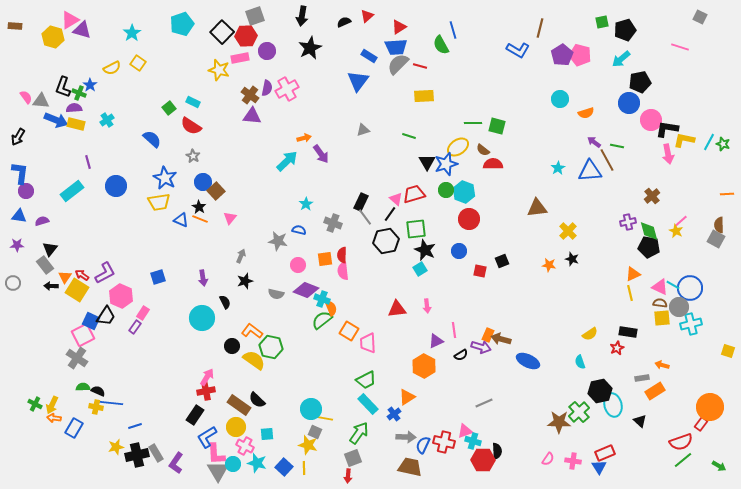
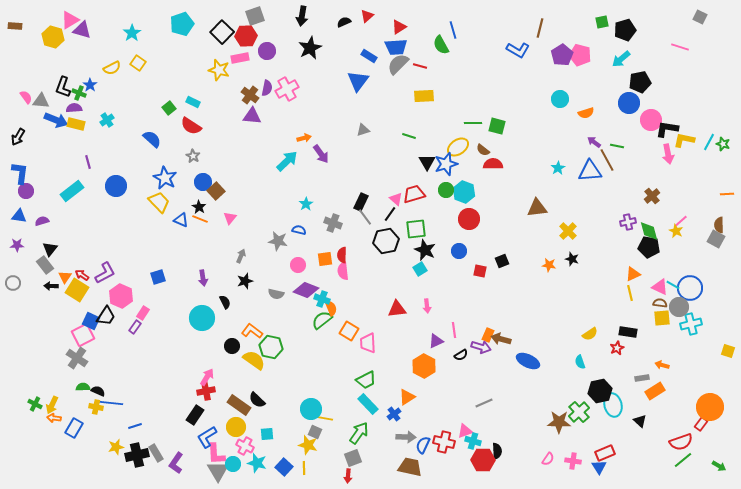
yellow trapezoid at (159, 202): rotated 125 degrees counterclockwise
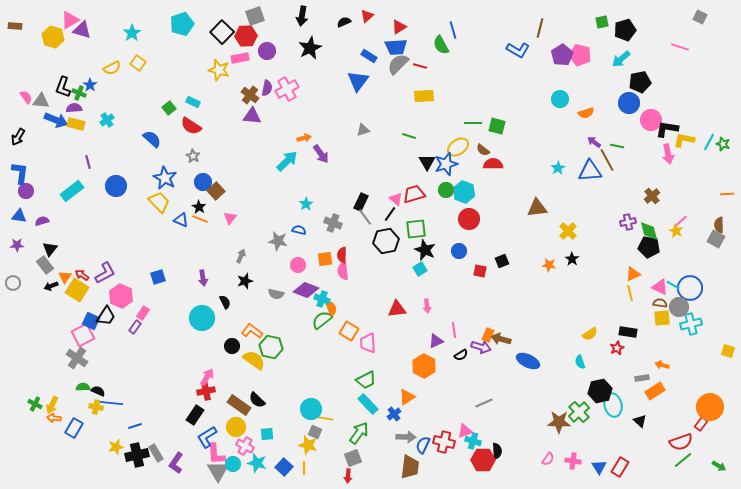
black star at (572, 259): rotated 16 degrees clockwise
black arrow at (51, 286): rotated 24 degrees counterclockwise
red rectangle at (605, 453): moved 15 px right, 14 px down; rotated 36 degrees counterclockwise
brown trapezoid at (410, 467): rotated 85 degrees clockwise
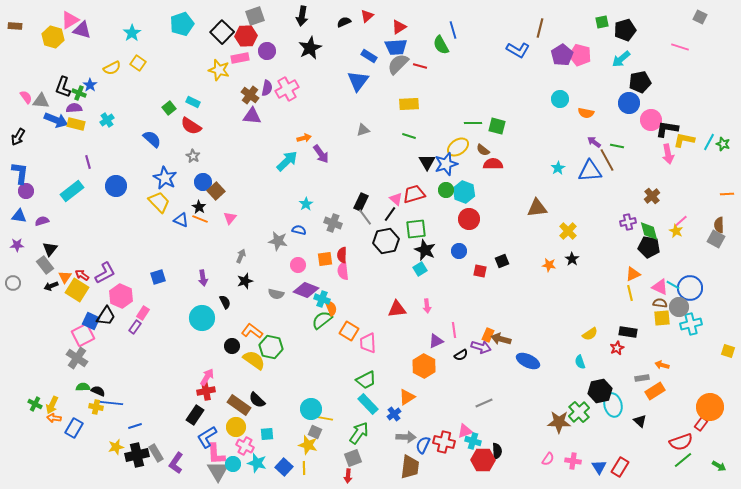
yellow rectangle at (424, 96): moved 15 px left, 8 px down
orange semicircle at (586, 113): rotated 28 degrees clockwise
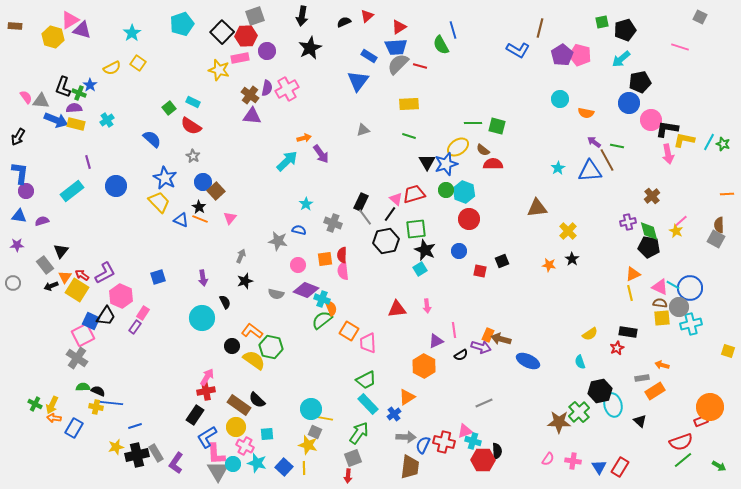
black triangle at (50, 249): moved 11 px right, 2 px down
red rectangle at (701, 424): moved 3 px up; rotated 32 degrees clockwise
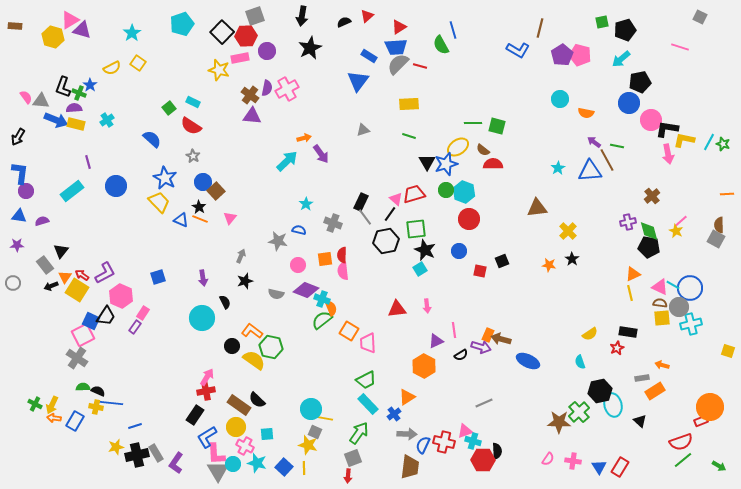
blue rectangle at (74, 428): moved 1 px right, 7 px up
gray arrow at (406, 437): moved 1 px right, 3 px up
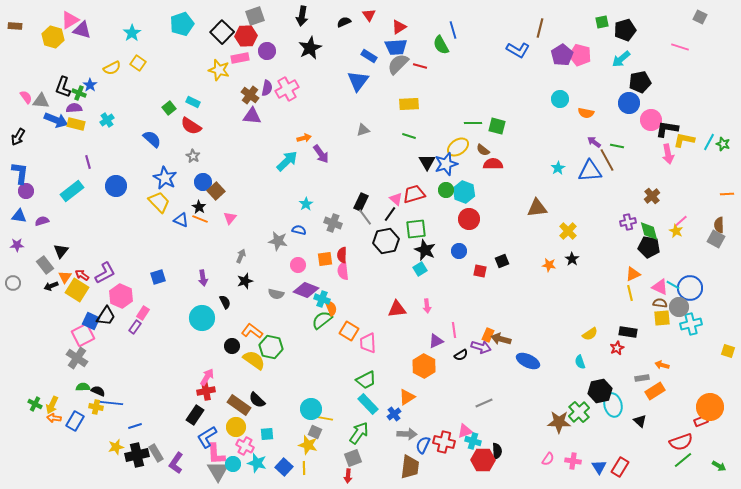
red triangle at (367, 16): moved 2 px right, 1 px up; rotated 24 degrees counterclockwise
